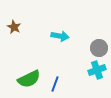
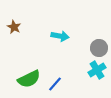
cyan cross: rotated 12 degrees counterclockwise
blue line: rotated 21 degrees clockwise
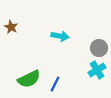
brown star: moved 3 px left
blue line: rotated 14 degrees counterclockwise
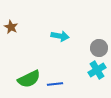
blue line: rotated 56 degrees clockwise
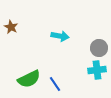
cyan cross: rotated 24 degrees clockwise
blue line: rotated 63 degrees clockwise
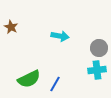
blue line: rotated 63 degrees clockwise
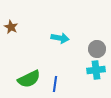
cyan arrow: moved 2 px down
gray circle: moved 2 px left, 1 px down
cyan cross: moved 1 px left
blue line: rotated 21 degrees counterclockwise
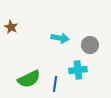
gray circle: moved 7 px left, 4 px up
cyan cross: moved 18 px left
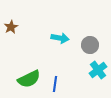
brown star: rotated 16 degrees clockwise
cyan cross: moved 20 px right; rotated 30 degrees counterclockwise
